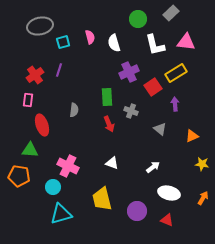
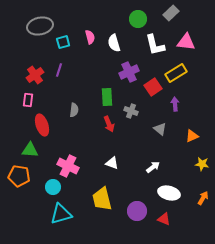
red triangle: moved 3 px left, 1 px up
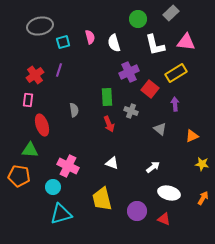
red square: moved 3 px left, 2 px down; rotated 18 degrees counterclockwise
gray semicircle: rotated 16 degrees counterclockwise
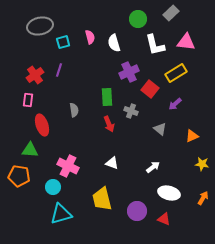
purple arrow: rotated 128 degrees counterclockwise
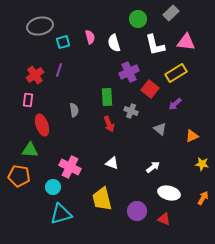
pink cross: moved 2 px right, 1 px down
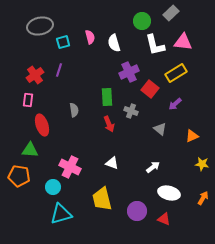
green circle: moved 4 px right, 2 px down
pink triangle: moved 3 px left
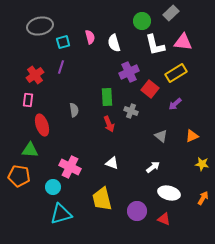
purple line: moved 2 px right, 3 px up
gray triangle: moved 1 px right, 7 px down
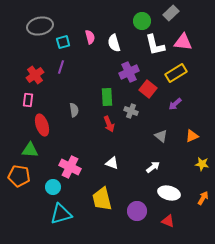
red square: moved 2 px left
red triangle: moved 4 px right, 2 px down
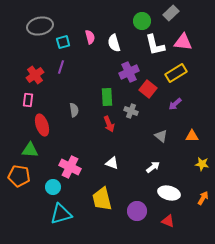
orange triangle: rotated 24 degrees clockwise
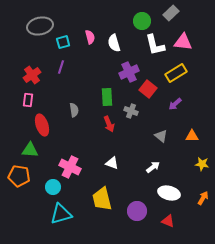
red cross: moved 3 px left
